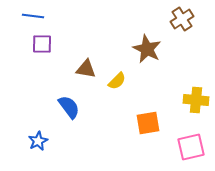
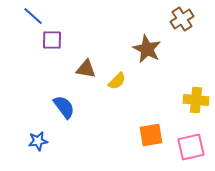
blue line: rotated 35 degrees clockwise
purple square: moved 10 px right, 4 px up
blue semicircle: moved 5 px left
orange square: moved 3 px right, 12 px down
blue star: rotated 18 degrees clockwise
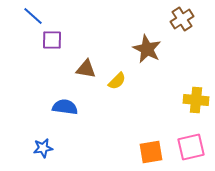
blue semicircle: moved 1 px right; rotated 45 degrees counterclockwise
orange square: moved 17 px down
blue star: moved 5 px right, 7 px down
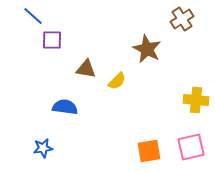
orange square: moved 2 px left, 1 px up
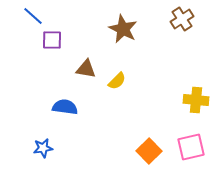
brown star: moved 24 px left, 20 px up
orange square: rotated 35 degrees counterclockwise
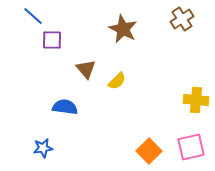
brown triangle: rotated 40 degrees clockwise
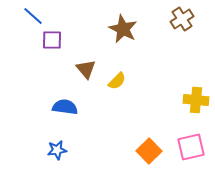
blue star: moved 14 px right, 2 px down
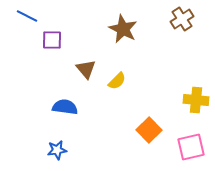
blue line: moved 6 px left; rotated 15 degrees counterclockwise
orange square: moved 21 px up
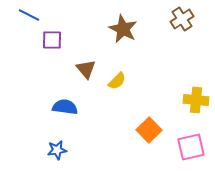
blue line: moved 2 px right, 1 px up
